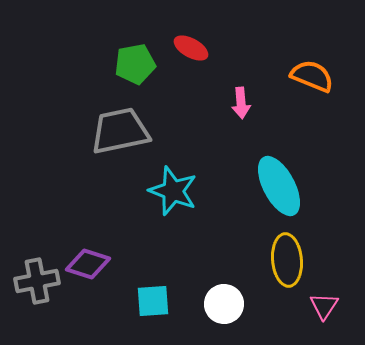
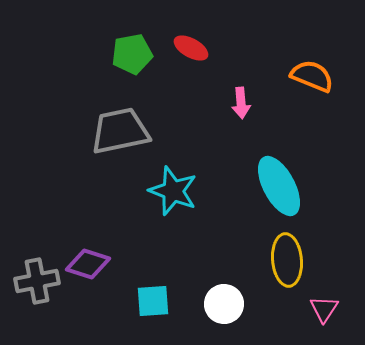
green pentagon: moved 3 px left, 10 px up
pink triangle: moved 3 px down
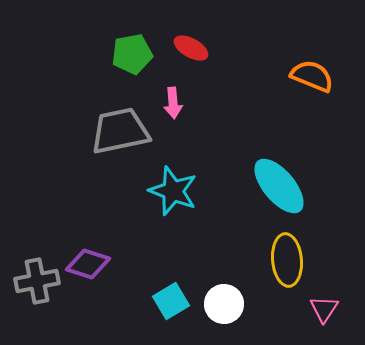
pink arrow: moved 68 px left
cyan ellipse: rotated 12 degrees counterclockwise
cyan square: moved 18 px right; rotated 27 degrees counterclockwise
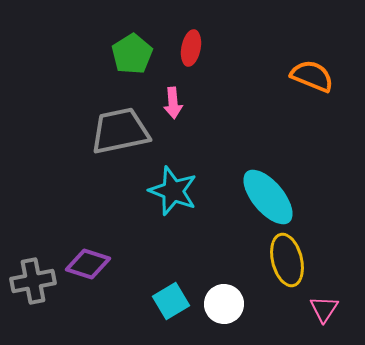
red ellipse: rotated 72 degrees clockwise
green pentagon: rotated 21 degrees counterclockwise
cyan ellipse: moved 11 px left, 11 px down
yellow ellipse: rotated 9 degrees counterclockwise
gray cross: moved 4 px left
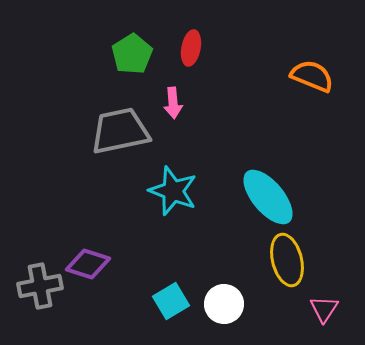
gray cross: moved 7 px right, 5 px down
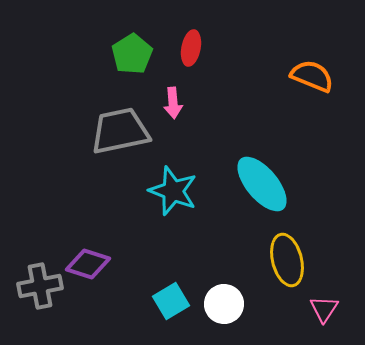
cyan ellipse: moved 6 px left, 13 px up
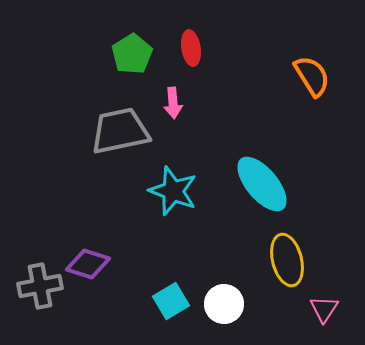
red ellipse: rotated 20 degrees counterclockwise
orange semicircle: rotated 36 degrees clockwise
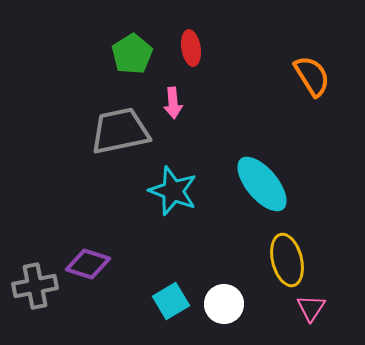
gray cross: moved 5 px left
pink triangle: moved 13 px left, 1 px up
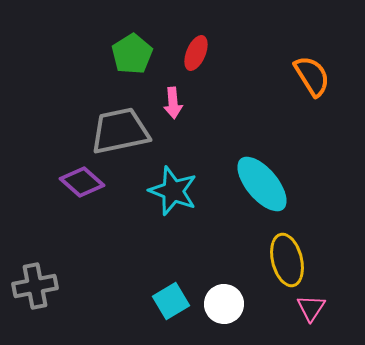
red ellipse: moved 5 px right, 5 px down; rotated 32 degrees clockwise
purple diamond: moved 6 px left, 82 px up; rotated 24 degrees clockwise
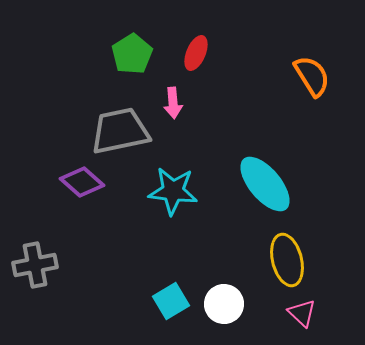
cyan ellipse: moved 3 px right
cyan star: rotated 15 degrees counterclockwise
gray cross: moved 21 px up
pink triangle: moved 9 px left, 5 px down; rotated 20 degrees counterclockwise
